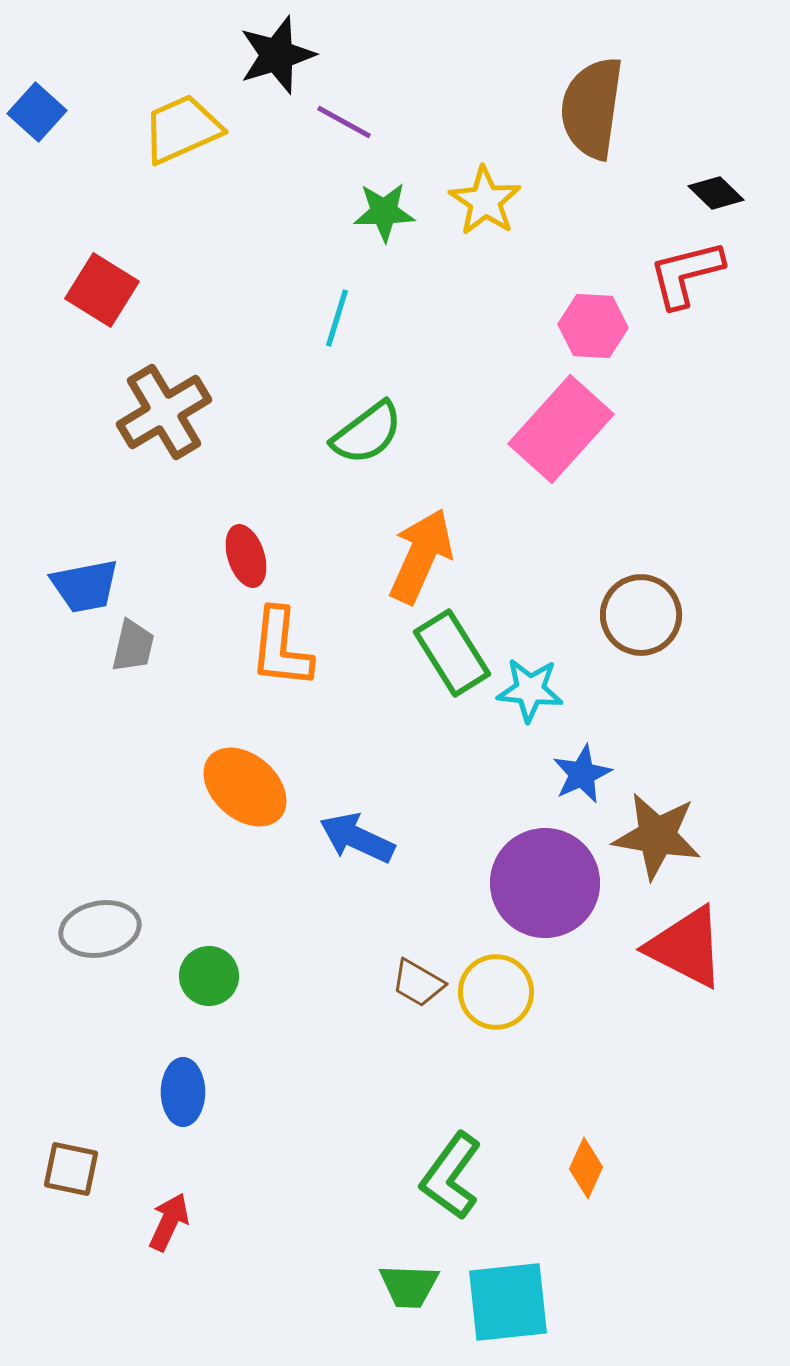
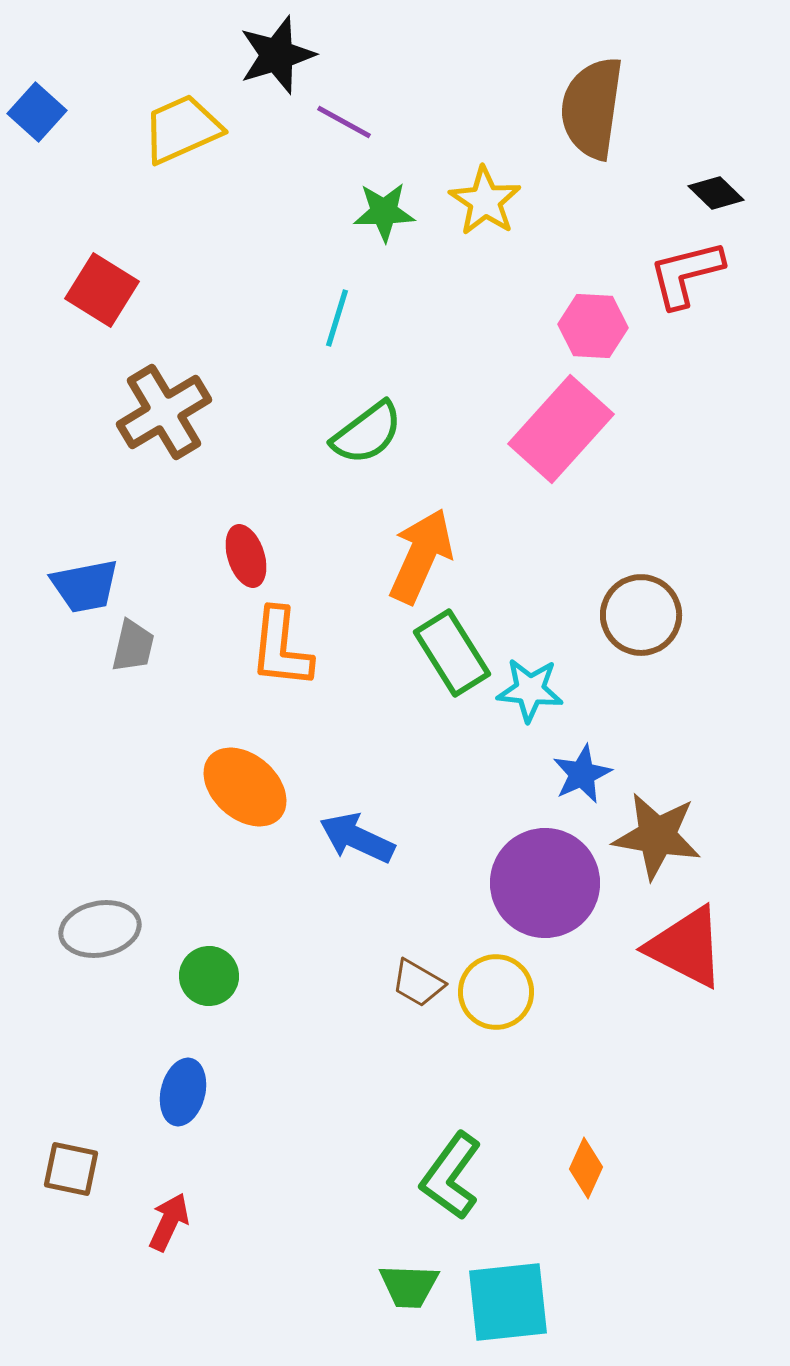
blue ellipse: rotated 14 degrees clockwise
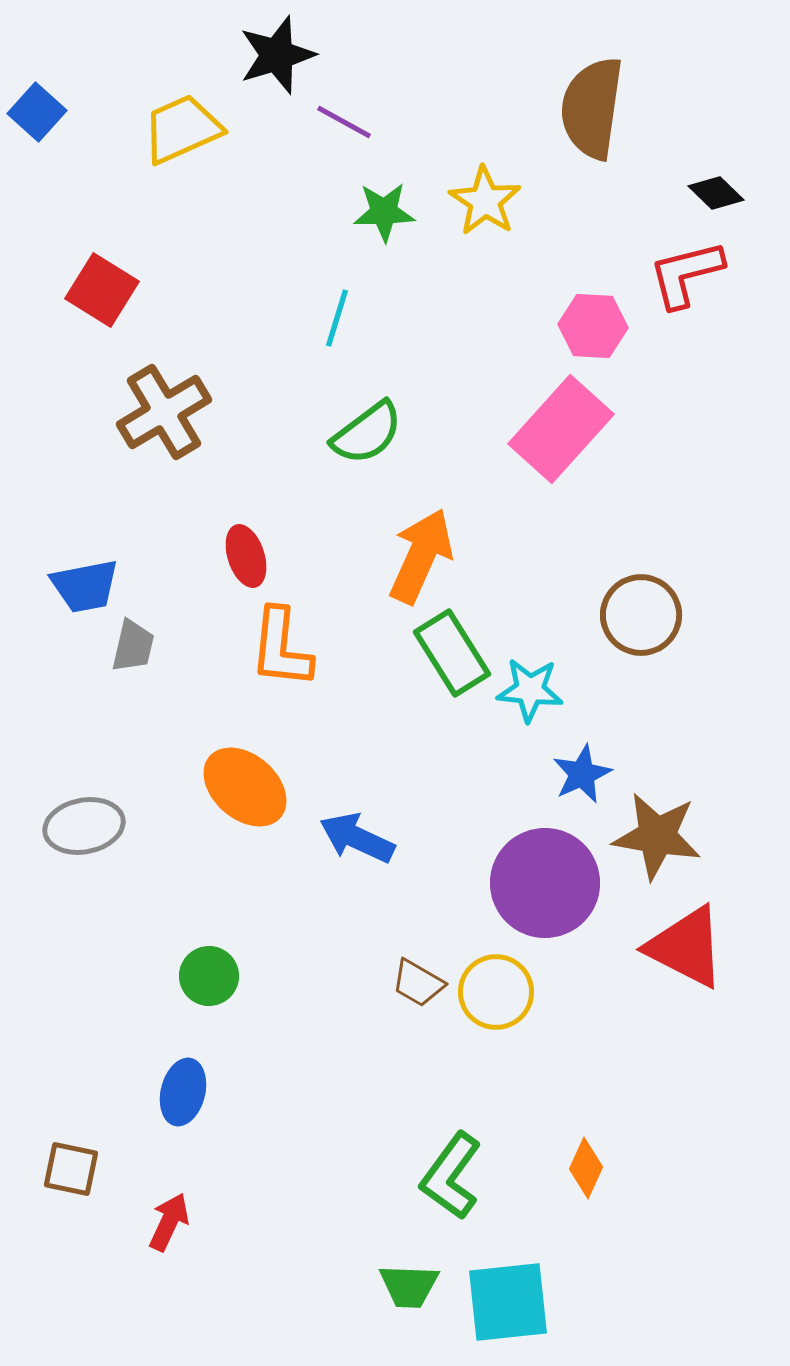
gray ellipse: moved 16 px left, 103 px up
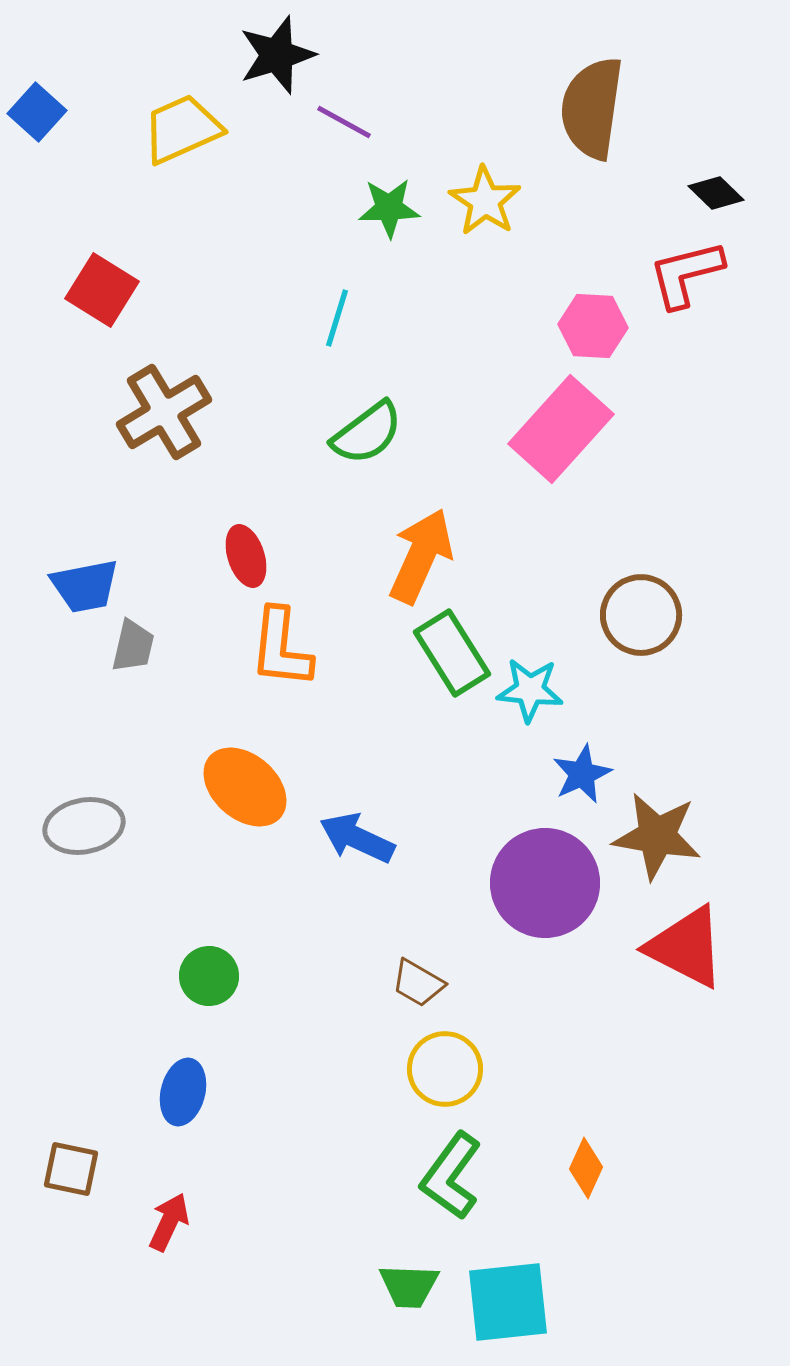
green star: moved 5 px right, 4 px up
yellow circle: moved 51 px left, 77 px down
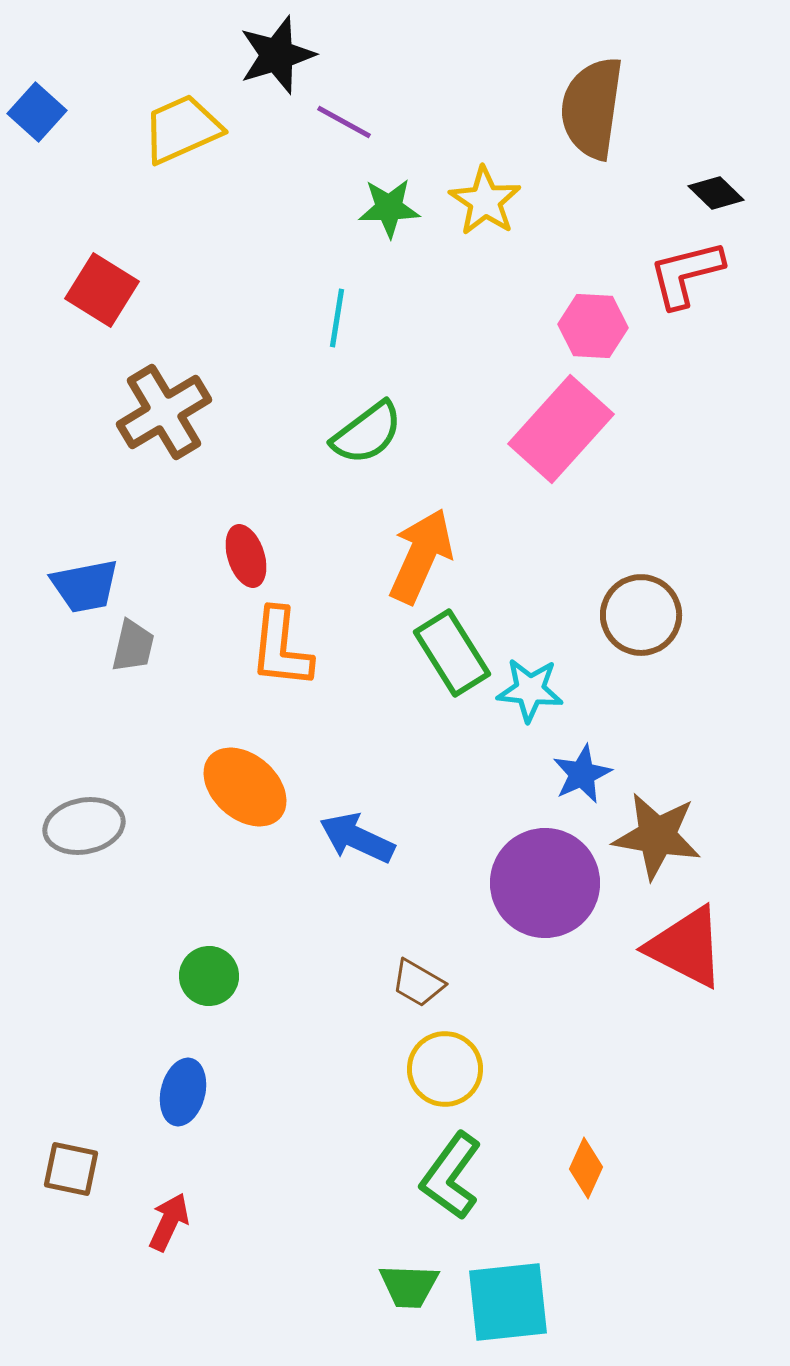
cyan line: rotated 8 degrees counterclockwise
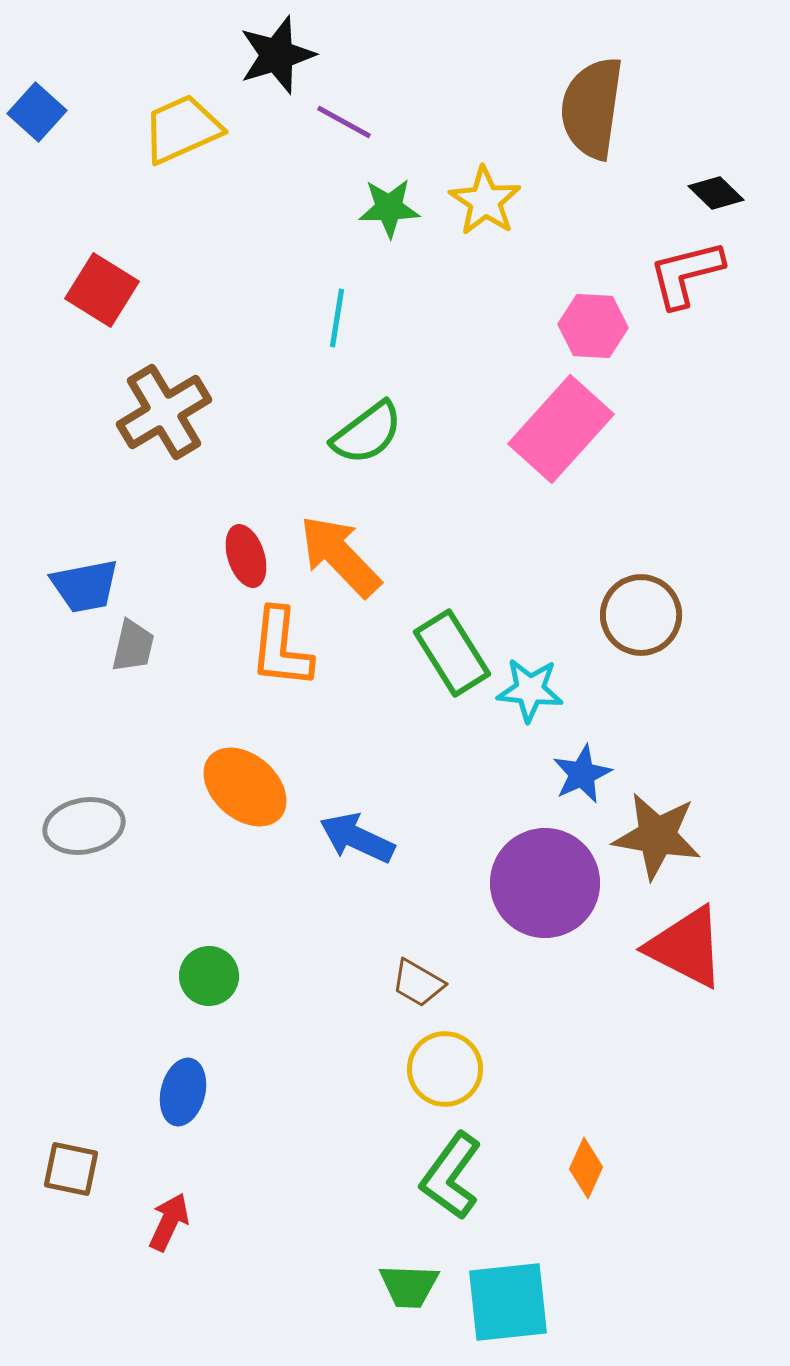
orange arrow: moved 81 px left; rotated 68 degrees counterclockwise
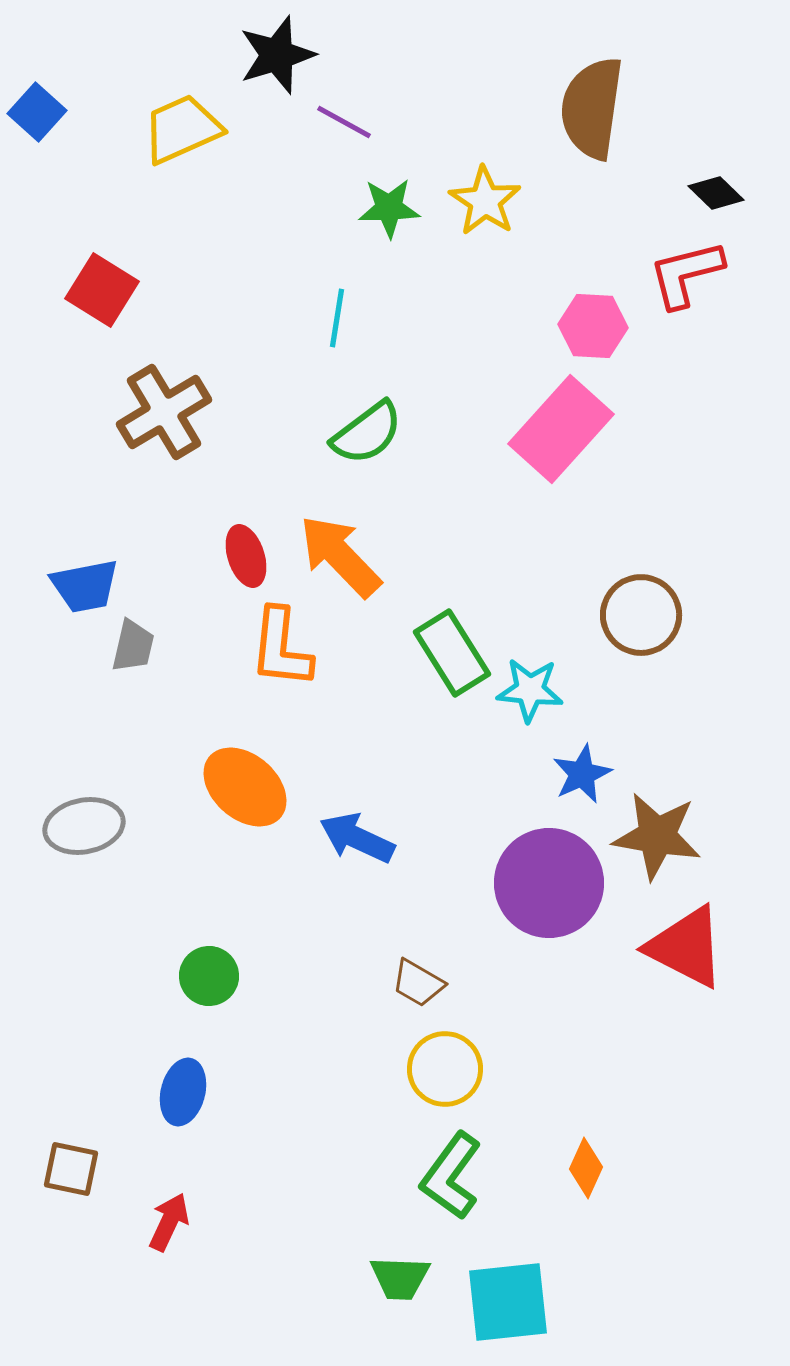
purple circle: moved 4 px right
green trapezoid: moved 9 px left, 8 px up
